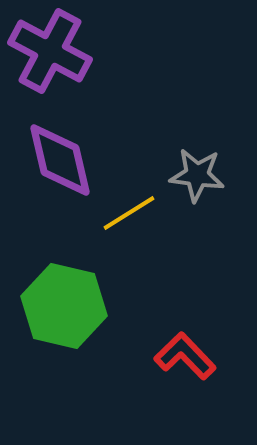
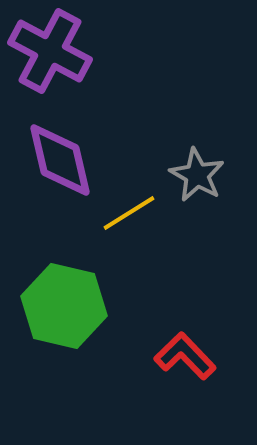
gray star: rotated 22 degrees clockwise
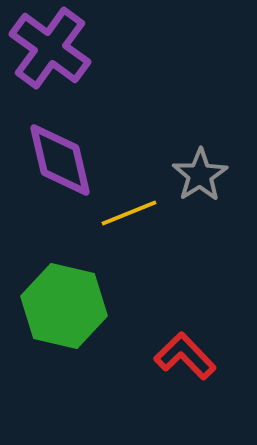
purple cross: moved 3 px up; rotated 8 degrees clockwise
gray star: moved 3 px right; rotated 10 degrees clockwise
yellow line: rotated 10 degrees clockwise
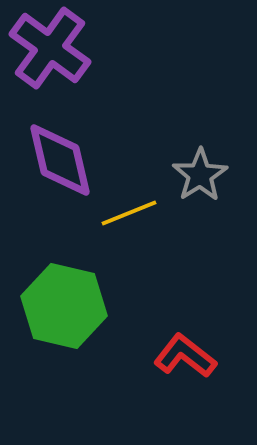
red L-shape: rotated 8 degrees counterclockwise
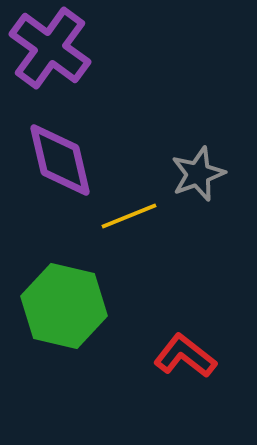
gray star: moved 2 px left, 1 px up; rotated 12 degrees clockwise
yellow line: moved 3 px down
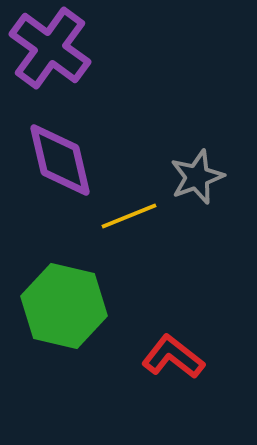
gray star: moved 1 px left, 3 px down
red L-shape: moved 12 px left, 1 px down
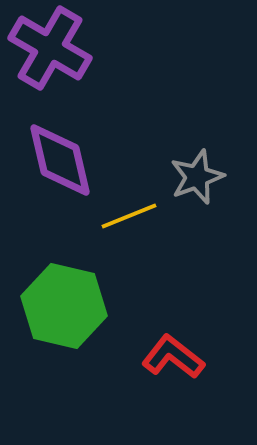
purple cross: rotated 6 degrees counterclockwise
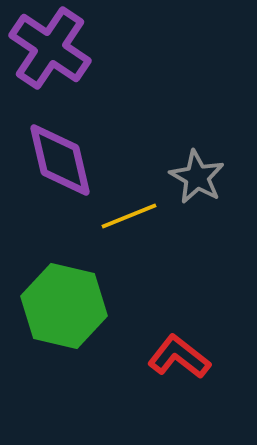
purple cross: rotated 4 degrees clockwise
gray star: rotated 22 degrees counterclockwise
red L-shape: moved 6 px right
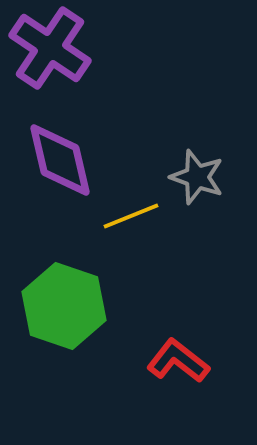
gray star: rotated 10 degrees counterclockwise
yellow line: moved 2 px right
green hexagon: rotated 6 degrees clockwise
red L-shape: moved 1 px left, 4 px down
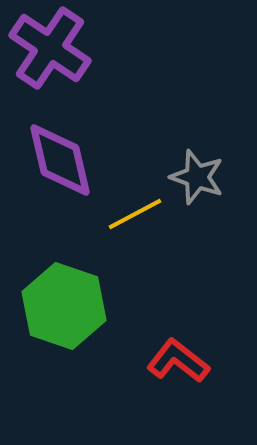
yellow line: moved 4 px right, 2 px up; rotated 6 degrees counterclockwise
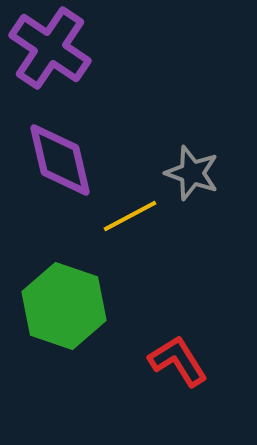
gray star: moved 5 px left, 4 px up
yellow line: moved 5 px left, 2 px down
red L-shape: rotated 20 degrees clockwise
